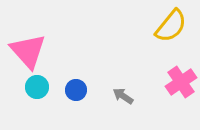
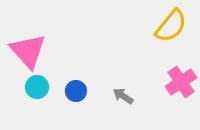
blue circle: moved 1 px down
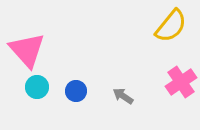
pink triangle: moved 1 px left, 1 px up
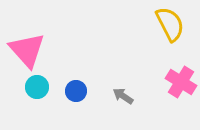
yellow semicircle: moved 1 px left, 2 px up; rotated 66 degrees counterclockwise
pink cross: rotated 24 degrees counterclockwise
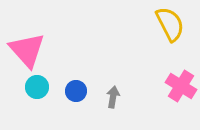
pink cross: moved 4 px down
gray arrow: moved 10 px left, 1 px down; rotated 65 degrees clockwise
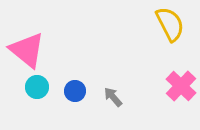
pink triangle: rotated 9 degrees counterclockwise
pink cross: rotated 12 degrees clockwise
blue circle: moved 1 px left
gray arrow: rotated 50 degrees counterclockwise
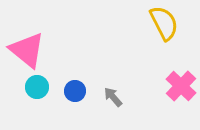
yellow semicircle: moved 6 px left, 1 px up
